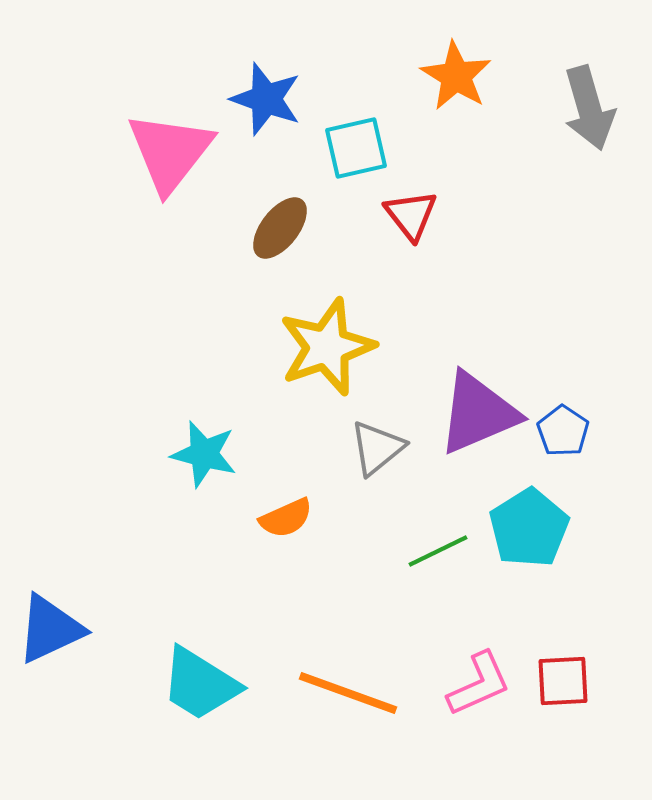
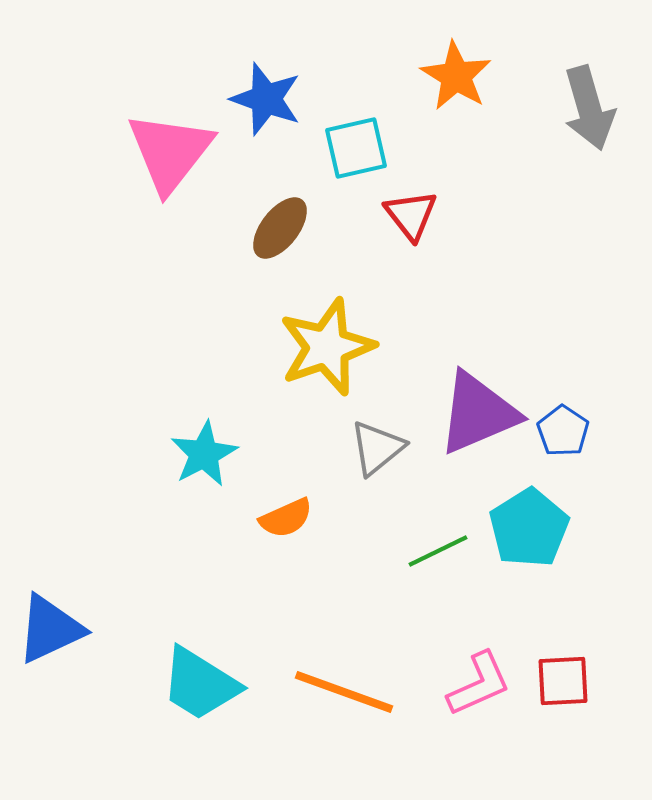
cyan star: rotated 30 degrees clockwise
orange line: moved 4 px left, 1 px up
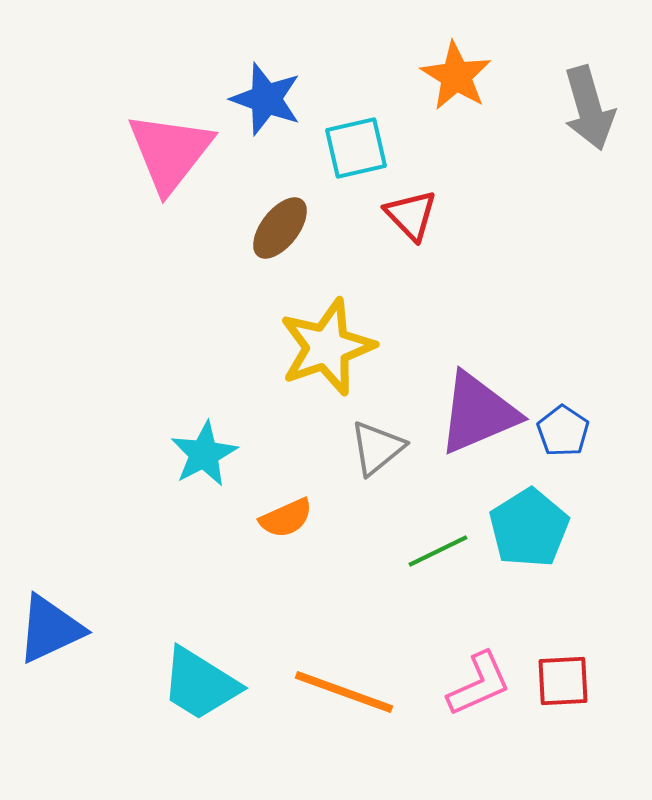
red triangle: rotated 6 degrees counterclockwise
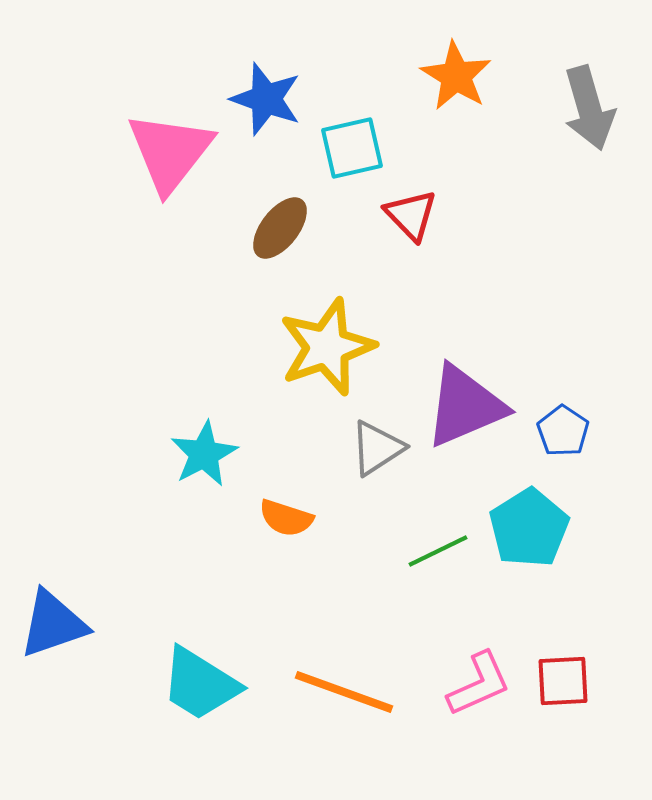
cyan square: moved 4 px left
purple triangle: moved 13 px left, 7 px up
gray triangle: rotated 6 degrees clockwise
orange semicircle: rotated 42 degrees clockwise
blue triangle: moved 3 px right, 5 px up; rotated 6 degrees clockwise
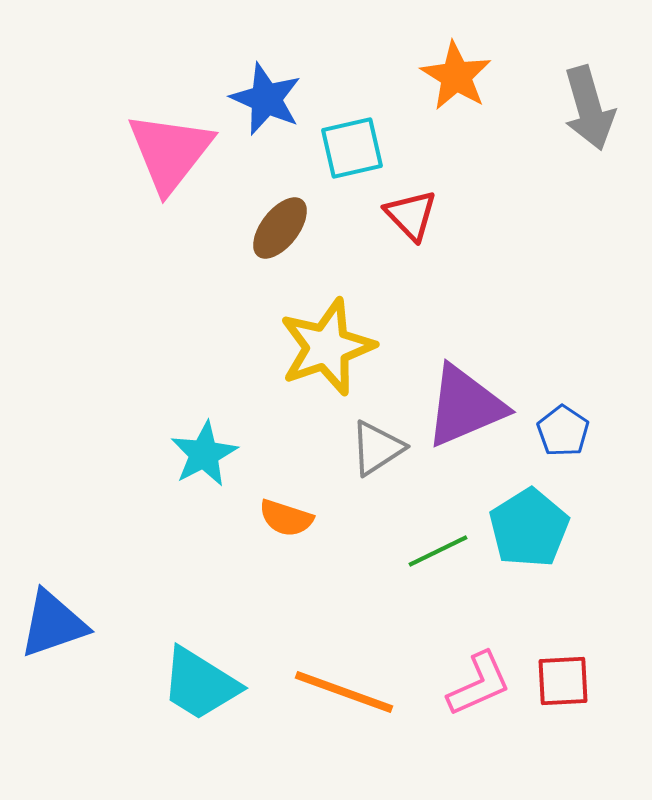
blue star: rotated 4 degrees clockwise
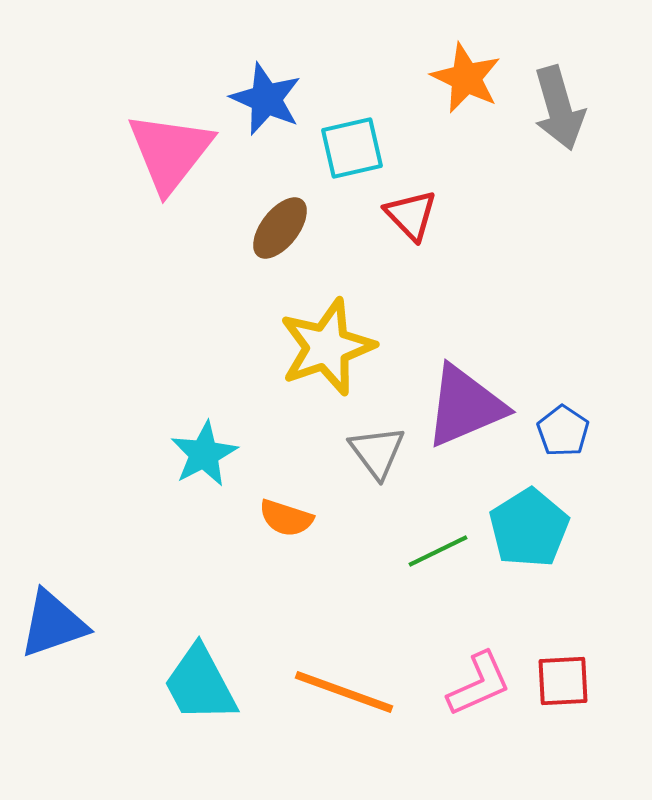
orange star: moved 10 px right, 2 px down; rotated 6 degrees counterclockwise
gray arrow: moved 30 px left
gray triangle: moved 4 px down; rotated 34 degrees counterclockwise
cyan trapezoid: rotated 30 degrees clockwise
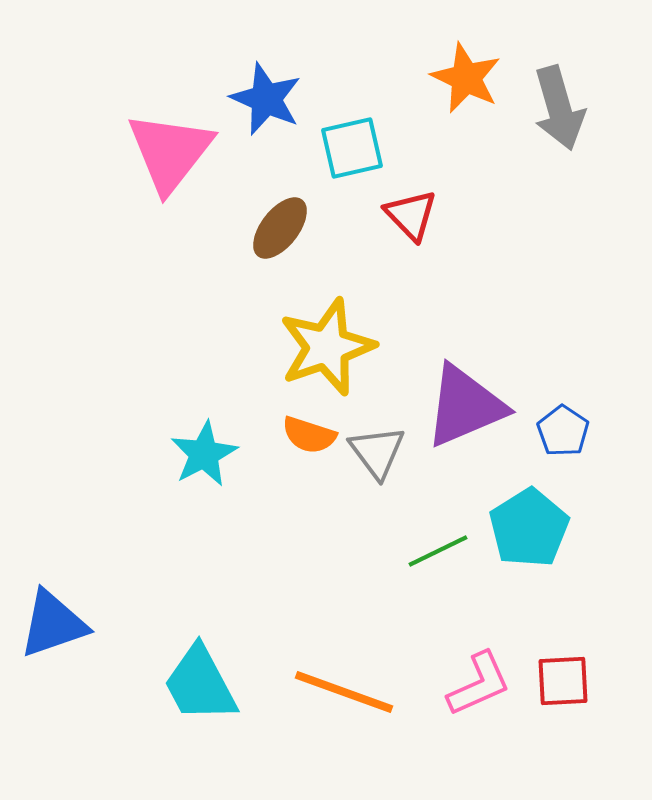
orange semicircle: moved 23 px right, 83 px up
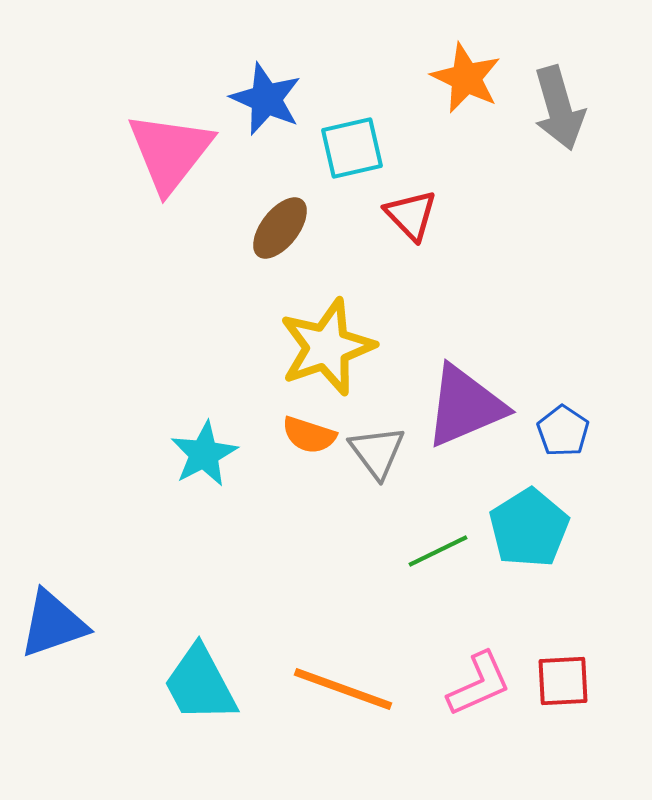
orange line: moved 1 px left, 3 px up
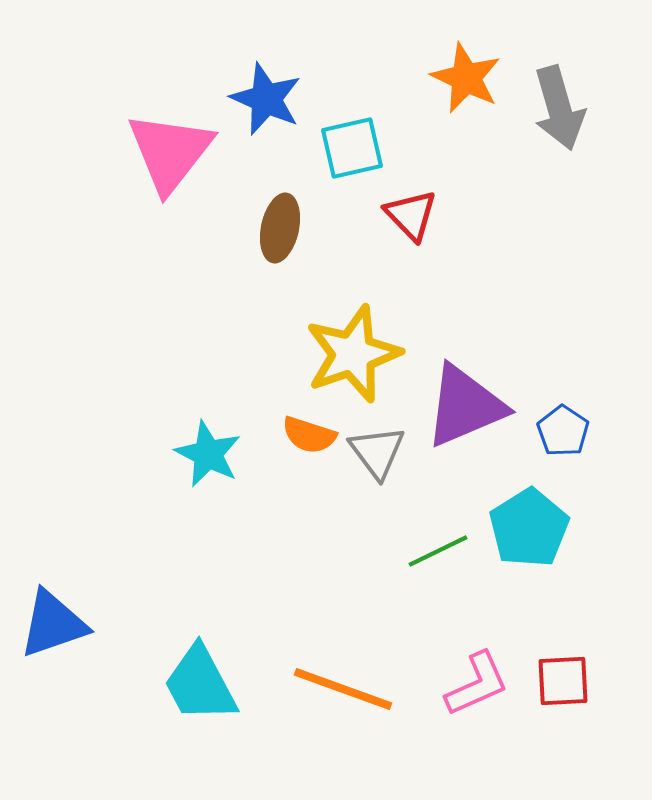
brown ellipse: rotated 26 degrees counterclockwise
yellow star: moved 26 px right, 7 px down
cyan star: moved 4 px right; rotated 18 degrees counterclockwise
pink L-shape: moved 2 px left
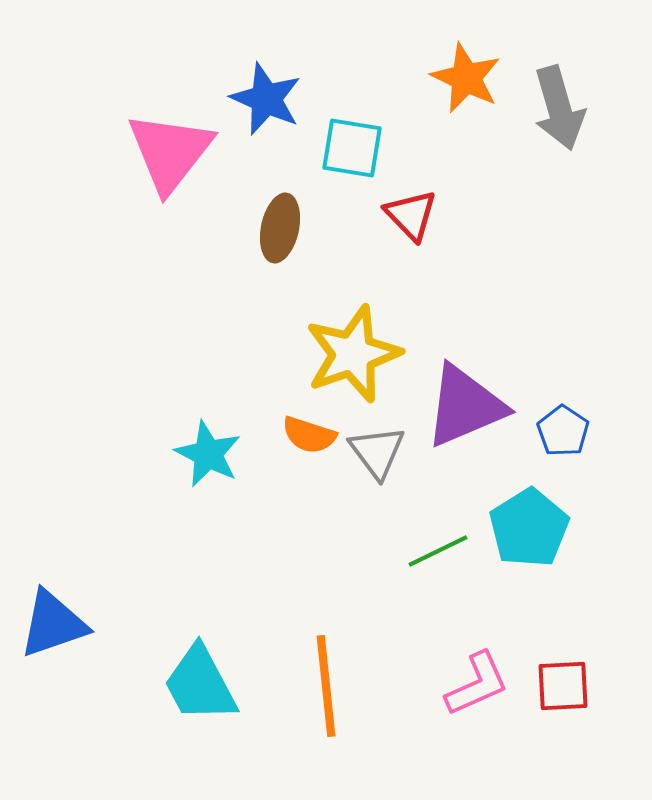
cyan square: rotated 22 degrees clockwise
red square: moved 5 px down
orange line: moved 17 px left, 3 px up; rotated 64 degrees clockwise
